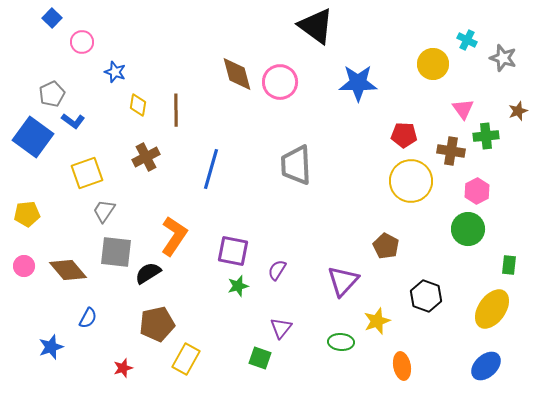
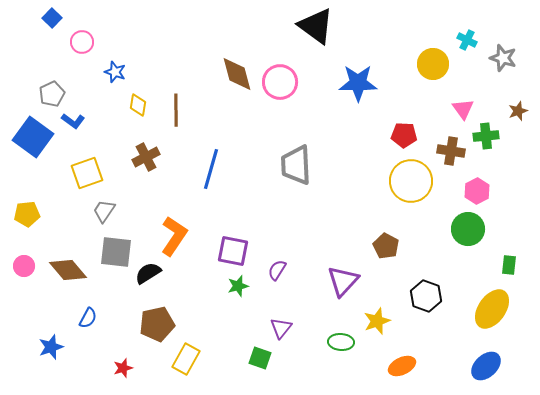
orange ellipse at (402, 366): rotated 76 degrees clockwise
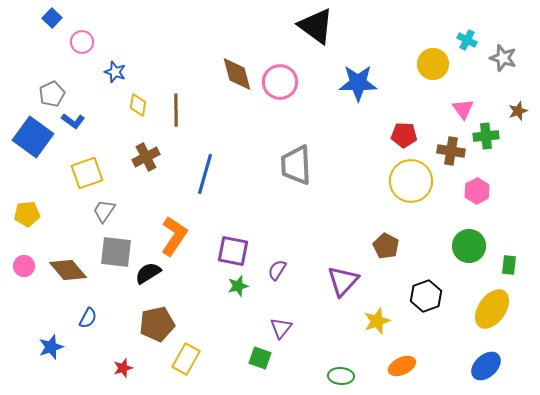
blue line at (211, 169): moved 6 px left, 5 px down
green circle at (468, 229): moved 1 px right, 17 px down
black hexagon at (426, 296): rotated 20 degrees clockwise
green ellipse at (341, 342): moved 34 px down
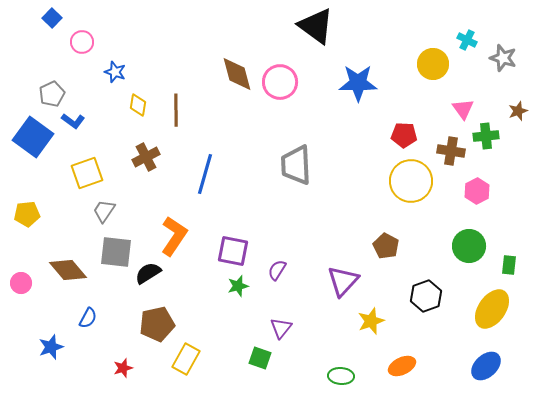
pink circle at (24, 266): moved 3 px left, 17 px down
yellow star at (377, 321): moved 6 px left
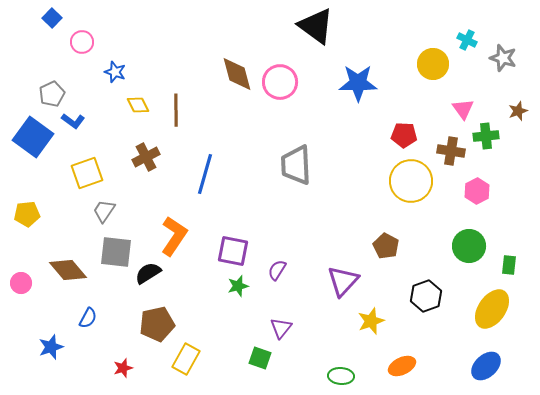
yellow diamond at (138, 105): rotated 35 degrees counterclockwise
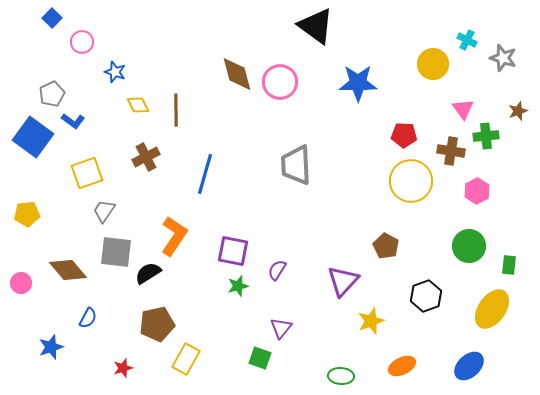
blue ellipse at (486, 366): moved 17 px left
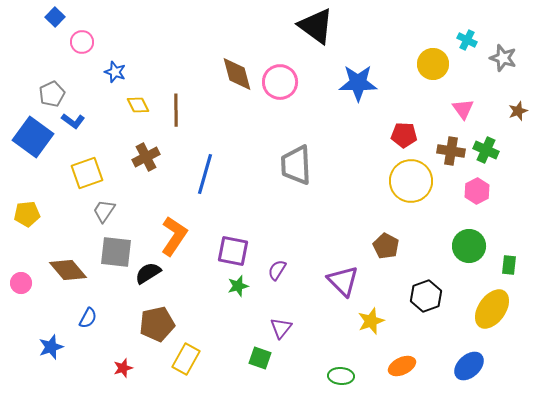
blue square at (52, 18): moved 3 px right, 1 px up
green cross at (486, 136): moved 14 px down; rotated 30 degrees clockwise
purple triangle at (343, 281): rotated 28 degrees counterclockwise
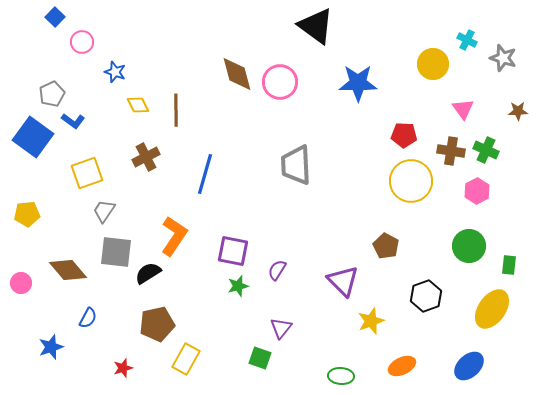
brown star at (518, 111): rotated 18 degrees clockwise
